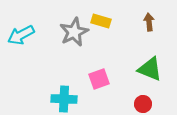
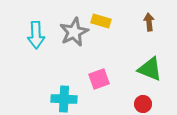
cyan arrow: moved 15 px right; rotated 64 degrees counterclockwise
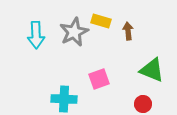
brown arrow: moved 21 px left, 9 px down
green triangle: moved 2 px right, 1 px down
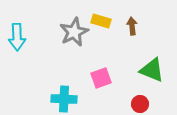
brown arrow: moved 4 px right, 5 px up
cyan arrow: moved 19 px left, 2 px down
pink square: moved 2 px right, 1 px up
red circle: moved 3 px left
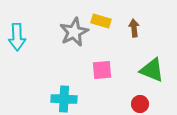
brown arrow: moved 2 px right, 2 px down
pink square: moved 1 px right, 8 px up; rotated 15 degrees clockwise
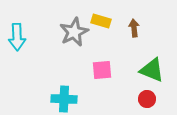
red circle: moved 7 px right, 5 px up
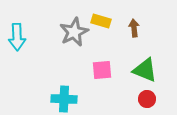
green triangle: moved 7 px left
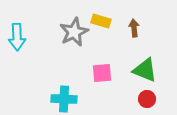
pink square: moved 3 px down
